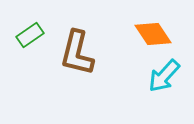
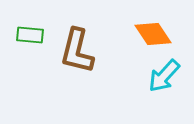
green rectangle: rotated 40 degrees clockwise
brown L-shape: moved 2 px up
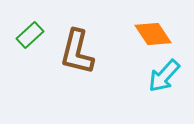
green rectangle: rotated 48 degrees counterclockwise
brown L-shape: moved 1 px down
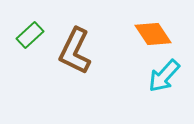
brown L-shape: moved 2 px left, 1 px up; rotated 12 degrees clockwise
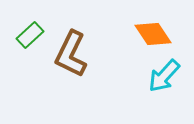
brown L-shape: moved 4 px left, 3 px down
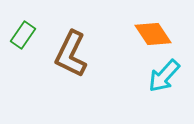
green rectangle: moved 7 px left; rotated 12 degrees counterclockwise
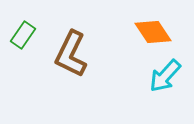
orange diamond: moved 2 px up
cyan arrow: moved 1 px right
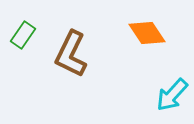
orange diamond: moved 6 px left, 1 px down
cyan arrow: moved 7 px right, 19 px down
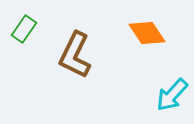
green rectangle: moved 1 px right, 6 px up
brown L-shape: moved 4 px right, 1 px down
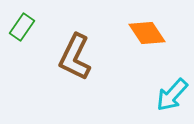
green rectangle: moved 2 px left, 2 px up
brown L-shape: moved 2 px down
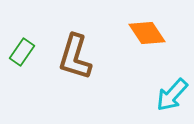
green rectangle: moved 25 px down
brown L-shape: rotated 9 degrees counterclockwise
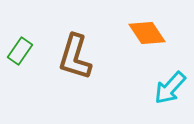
green rectangle: moved 2 px left, 1 px up
cyan arrow: moved 2 px left, 7 px up
